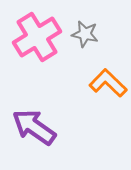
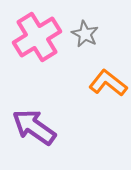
gray star: rotated 16 degrees clockwise
orange L-shape: rotated 6 degrees counterclockwise
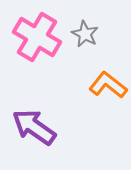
pink cross: rotated 27 degrees counterclockwise
orange L-shape: moved 2 px down
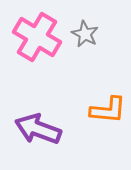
orange L-shape: moved 25 px down; rotated 147 degrees clockwise
purple arrow: moved 4 px right, 2 px down; rotated 15 degrees counterclockwise
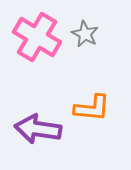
orange L-shape: moved 16 px left, 2 px up
purple arrow: rotated 12 degrees counterclockwise
